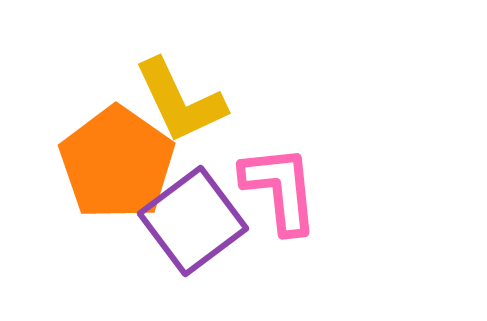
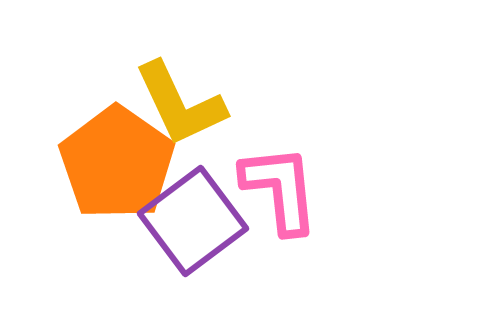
yellow L-shape: moved 3 px down
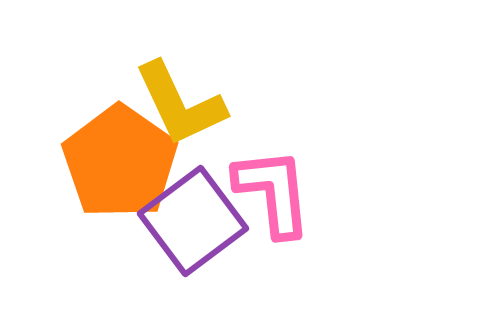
orange pentagon: moved 3 px right, 1 px up
pink L-shape: moved 7 px left, 3 px down
